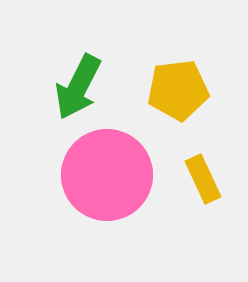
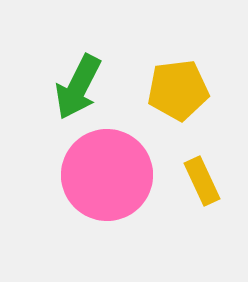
yellow rectangle: moved 1 px left, 2 px down
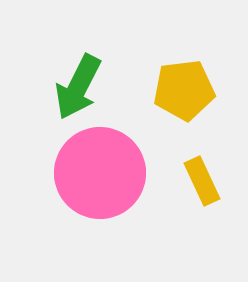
yellow pentagon: moved 6 px right
pink circle: moved 7 px left, 2 px up
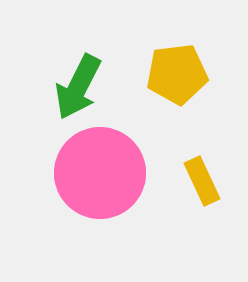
yellow pentagon: moved 7 px left, 16 px up
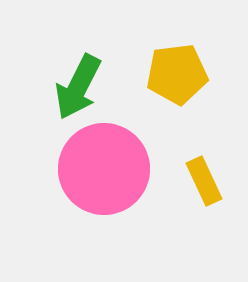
pink circle: moved 4 px right, 4 px up
yellow rectangle: moved 2 px right
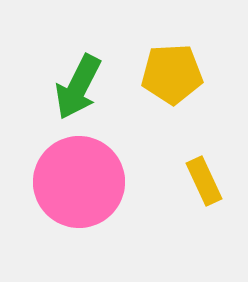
yellow pentagon: moved 5 px left; rotated 4 degrees clockwise
pink circle: moved 25 px left, 13 px down
